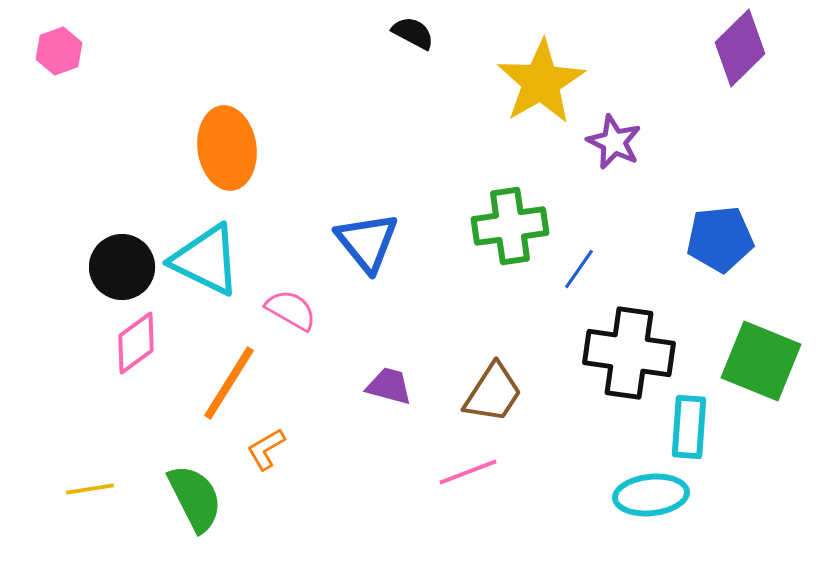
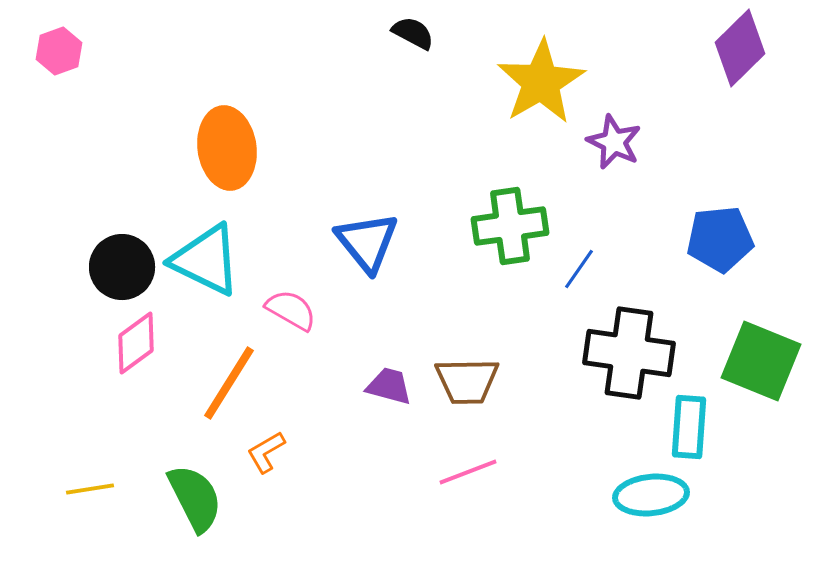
brown trapezoid: moved 26 px left, 12 px up; rotated 56 degrees clockwise
orange L-shape: moved 3 px down
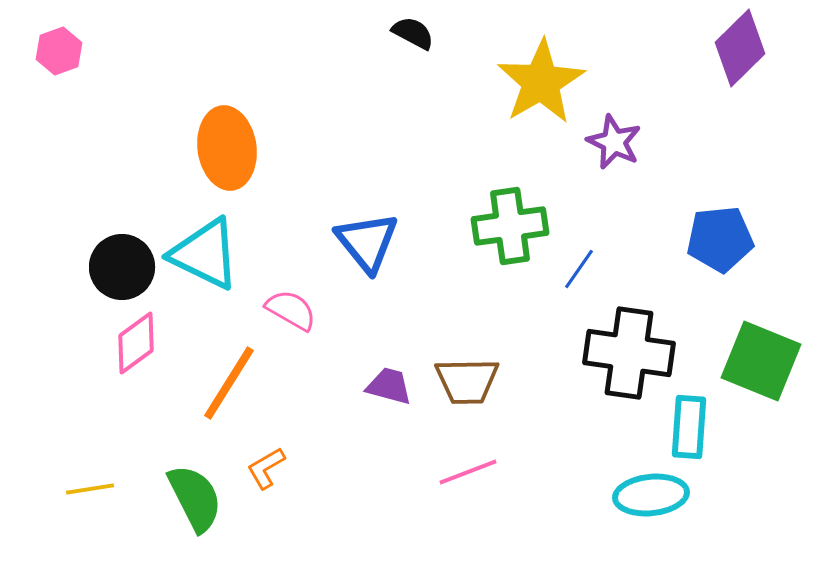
cyan triangle: moved 1 px left, 6 px up
orange L-shape: moved 16 px down
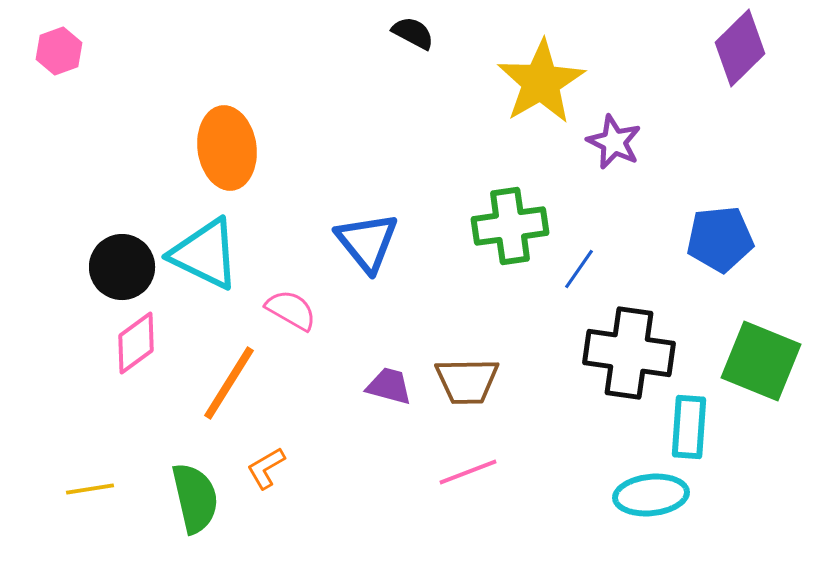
green semicircle: rotated 14 degrees clockwise
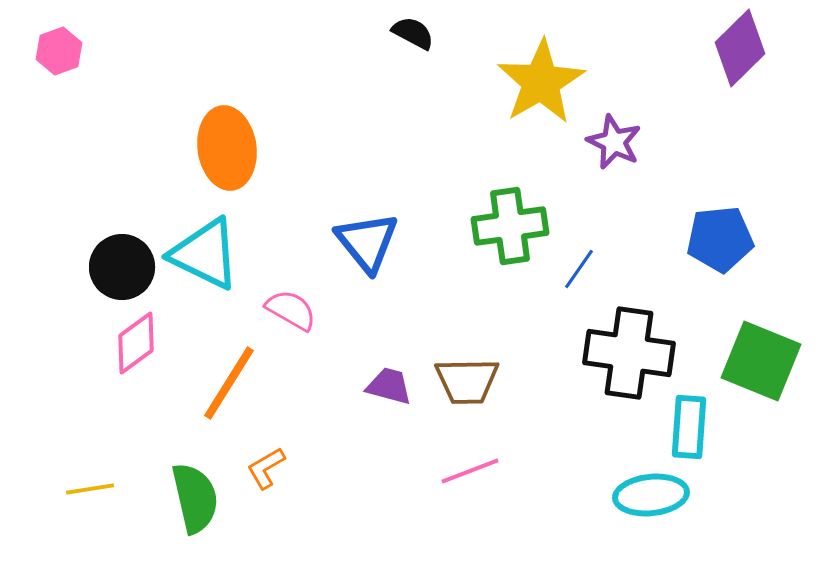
pink line: moved 2 px right, 1 px up
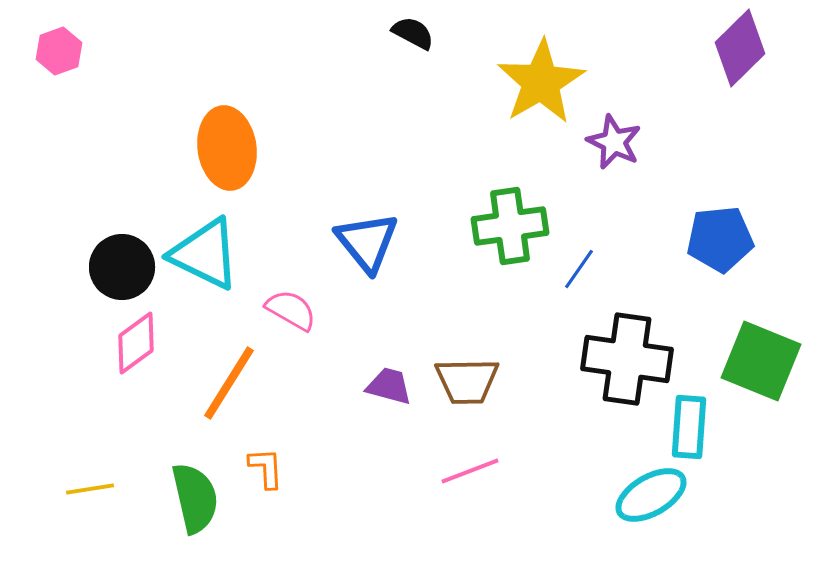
black cross: moved 2 px left, 6 px down
orange L-shape: rotated 117 degrees clockwise
cyan ellipse: rotated 24 degrees counterclockwise
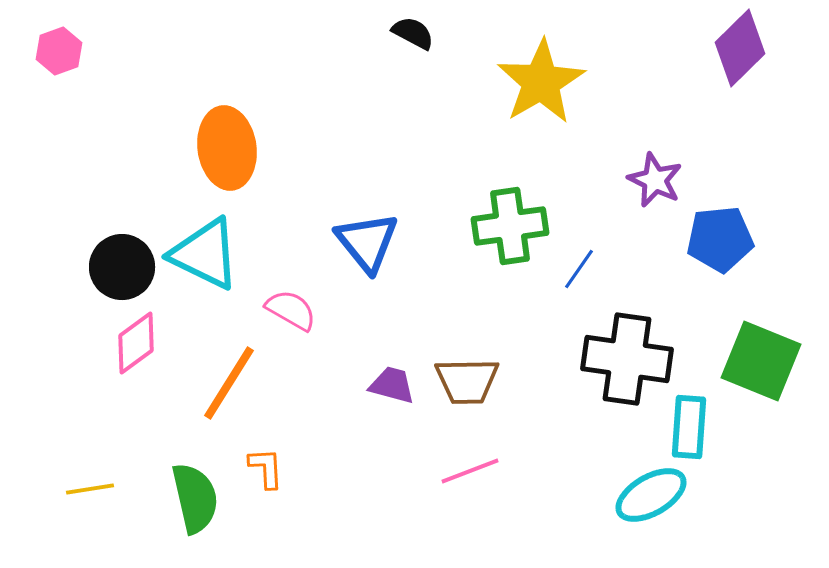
purple star: moved 41 px right, 38 px down
purple trapezoid: moved 3 px right, 1 px up
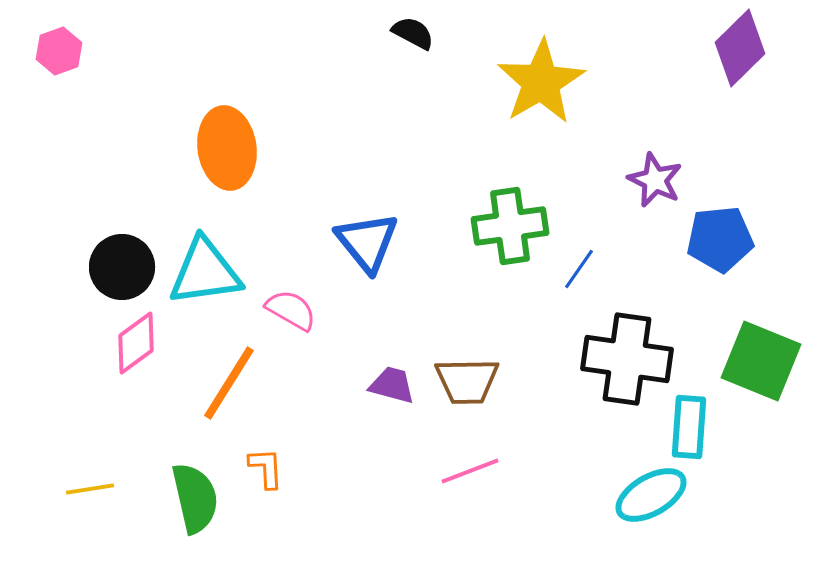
cyan triangle: moved 18 px down; rotated 34 degrees counterclockwise
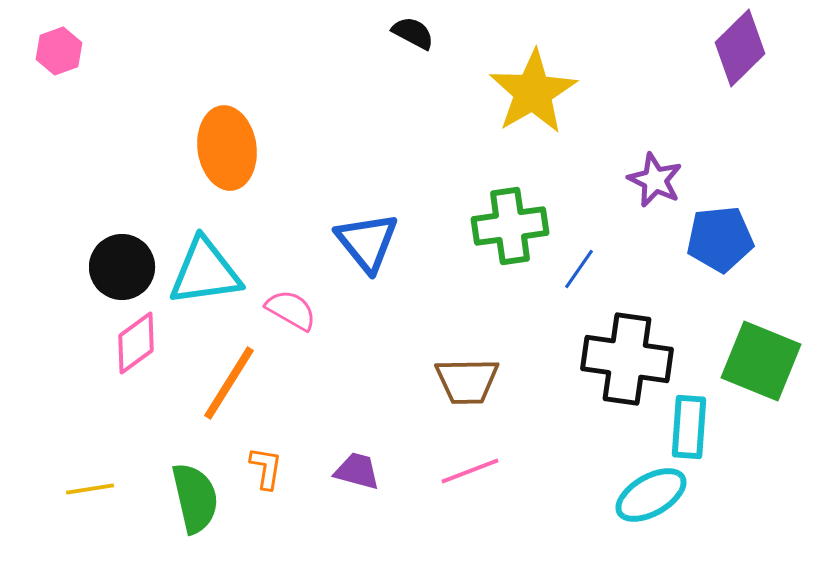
yellow star: moved 8 px left, 10 px down
purple trapezoid: moved 35 px left, 86 px down
orange L-shape: rotated 12 degrees clockwise
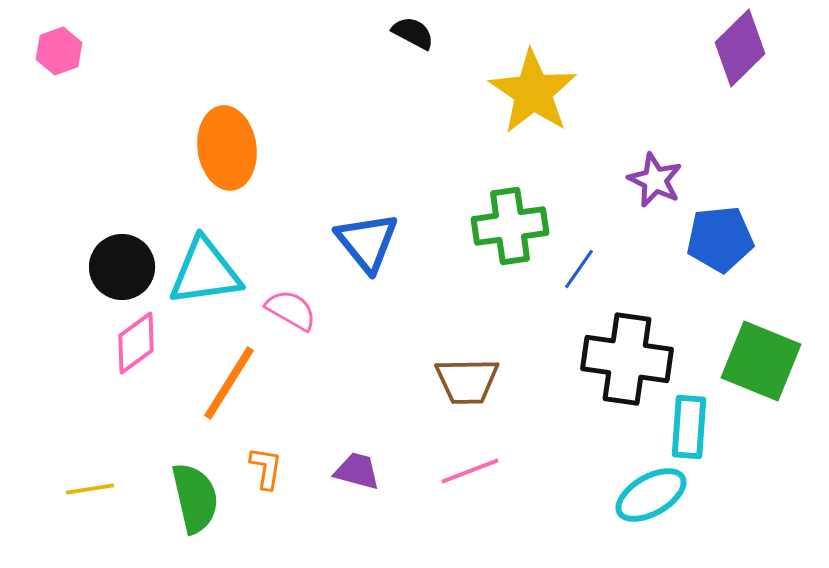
yellow star: rotated 8 degrees counterclockwise
